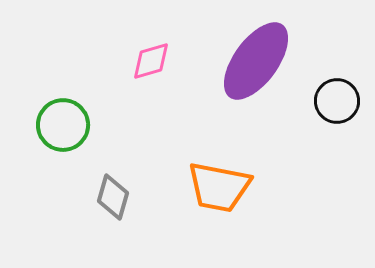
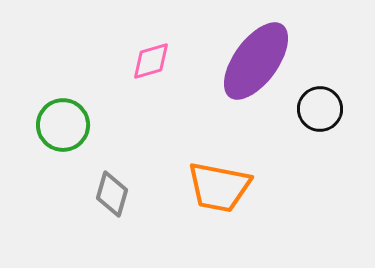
black circle: moved 17 px left, 8 px down
gray diamond: moved 1 px left, 3 px up
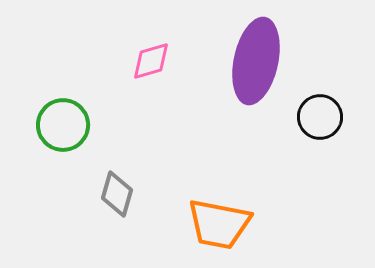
purple ellipse: rotated 24 degrees counterclockwise
black circle: moved 8 px down
orange trapezoid: moved 37 px down
gray diamond: moved 5 px right
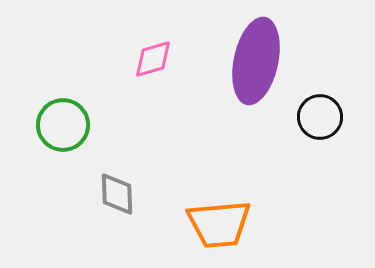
pink diamond: moved 2 px right, 2 px up
gray diamond: rotated 18 degrees counterclockwise
orange trapezoid: rotated 16 degrees counterclockwise
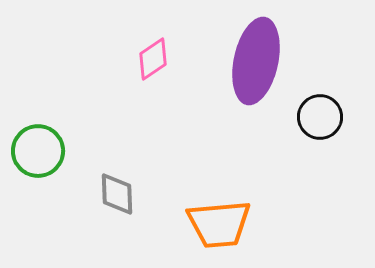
pink diamond: rotated 18 degrees counterclockwise
green circle: moved 25 px left, 26 px down
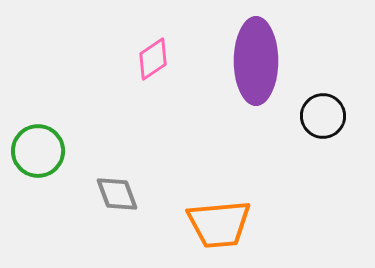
purple ellipse: rotated 12 degrees counterclockwise
black circle: moved 3 px right, 1 px up
gray diamond: rotated 18 degrees counterclockwise
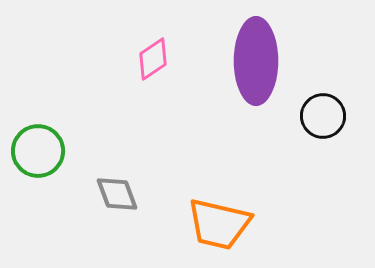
orange trapezoid: rotated 18 degrees clockwise
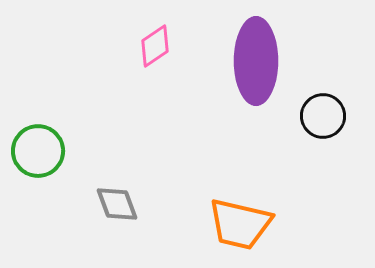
pink diamond: moved 2 px right, 13 px up
gray diamond: moved 10 px down
orange trapezoid: moved 21 px right
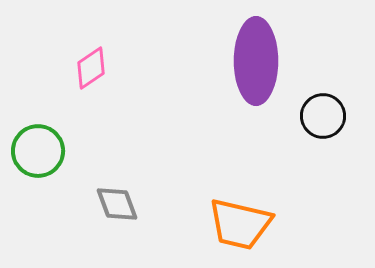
pink diamond: moved 64 px left, 22 px down
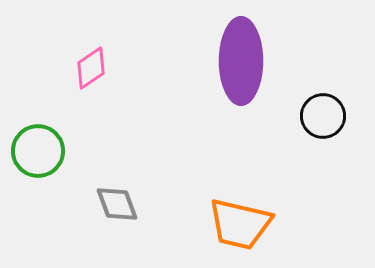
purple ellipse: moved 15 px left
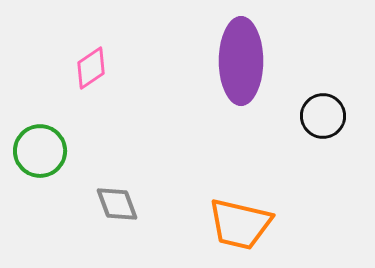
green circle: moved 2 px right
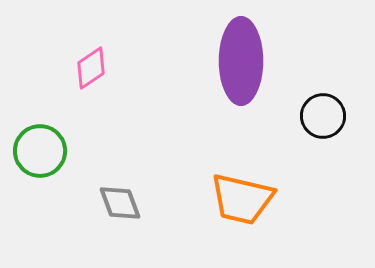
gray diamond: moved 3 px right, 1 px up
orange trapezoid: moved 2 px right, 25 px up
